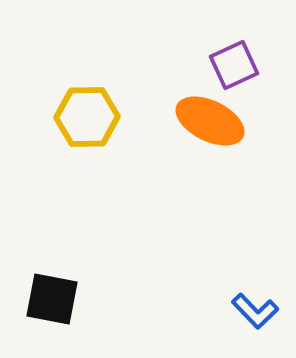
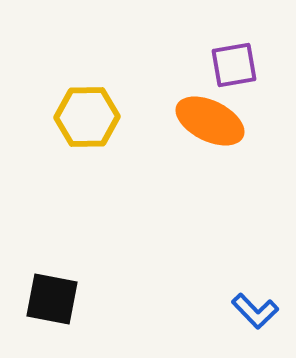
purple square: rotated 15 degrees clockwise
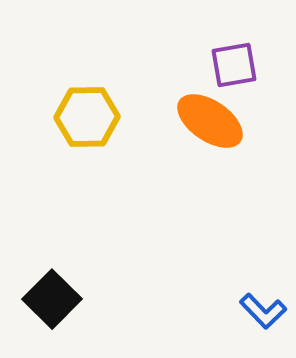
orange ellipse: rotated 8 degrees clockwise
black square: rotated 34 degrees clockwise
blue L-shape: moved 8 px right
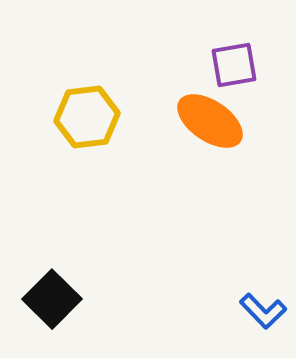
yellow hexagon: rotated 6 degrees counterclockwise
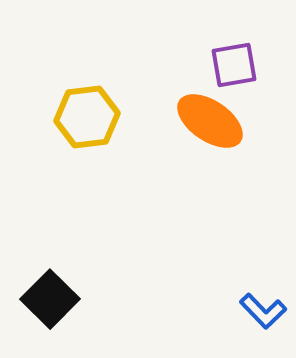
black square: moved 2 px left
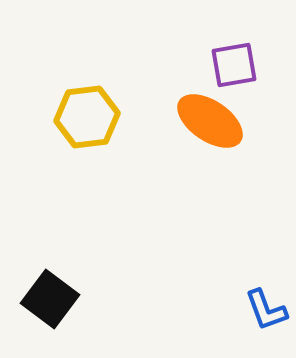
black square: rotated 8 degrees counterclockwise
blue L-shape: moved 3 px right, 1 px up; rotated 24 degrees clockwise
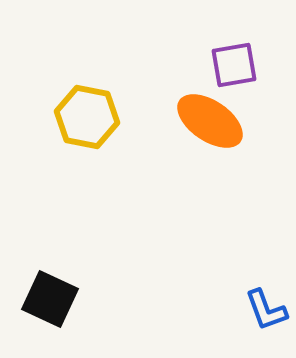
yellow hexagon: rotated 18 degrees clockwise
black square: rotated 12 degrees counterclockwise
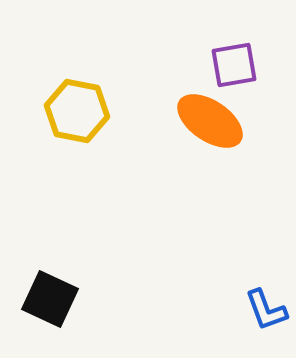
yellow hexagon: moved 10 px left, 6 px up
